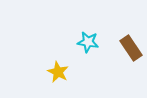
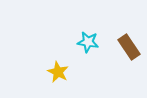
brown rectangle: moved 2 px left, 1 px up
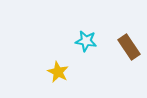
cyan star: moved 2 px left, 1 px up
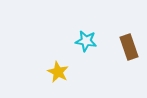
brown rectangle: rotated 15 degrees clockwise
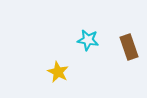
cyan star: moved 2 px right, 1 px up
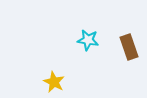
yellow star: moved 4 px left, 10 px down
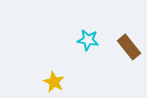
brown rectangle: rotated 20 degrees counterclockwise
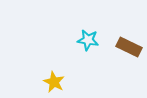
brown rectangle: rotated 25 degrees counterclockwise
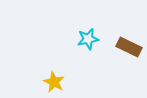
cyan star: moved 1 px up; rotated 20 degrees counterclockwise
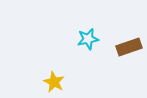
brown rectangle: rotated 45 degrees counterclockwise
